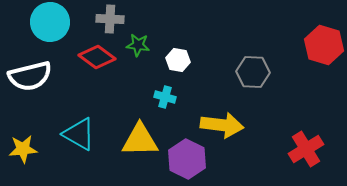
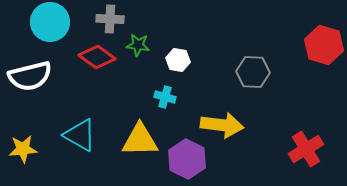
cyan triangle: moved 1 px right, 1 px down
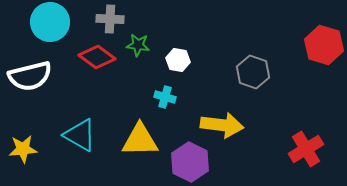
gray hexagon: rotated 16 degrees clockwise
purple hexagon: moved 3 px right, 3 px down
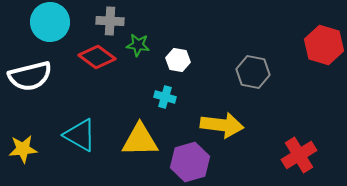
gray cross: moved 2 px down
gray hexagon: rotated 8 degrees counterclockwise
red cross: moved 7 px left, 6 px down
purple hexagon: rotated 18 degrees clockwise
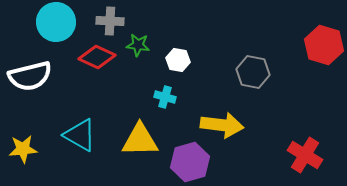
cyan circle: moved 6 px right
red diamond: rotated 12 degrees counterclockwise
red cross: moved 6 px right; rotated 28 degrees counterclockwise
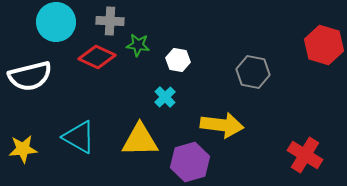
cyan cross: rotated 30 degrees clockwise
cyan triangle: moved 1 px left, 2 px down
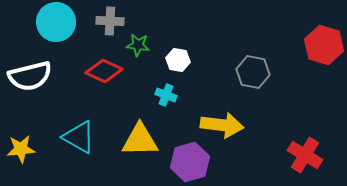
red diamond: moved 7 px right, 14 px down
cyan cross: moved 1 px right, 2 px up; rotated 25 degrees counterclockwise
yellow star: moved 2 px left
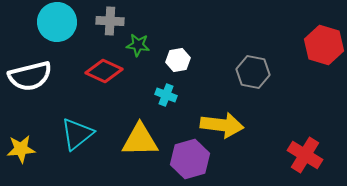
cyan circle: moved 1 px right
white hexagon: rotated 20 degrees counterclockwise
cyan triangle: moved 2 px left, 3 px up; rotated 51 degrees clockwise
purple hexagon: moved 3 px up
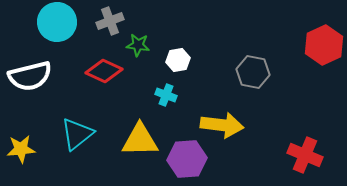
gray cross: rotated 24 degrees counterclockwise
red hexagon: rotated 18 degrees clockwise
red cross: rotated 8 degrees counterclockwise
purple hexagon: moved 3 px left; rotated 12 degrees clockwise
